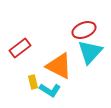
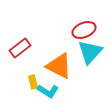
cyan L-shape: moved 2 px left, 1 px down
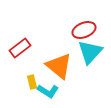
orange triangle: rotated 12 degrees clockwise
yellow rectangle: moved 1 px left
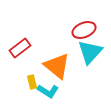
orange triangle: moved 2 px left
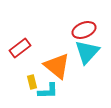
cyan triangle: moved 3 px left
cyan L-shape: rotated 35 degrees counterclockwise
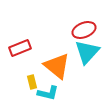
red rectangle: rotated 15 degrees clockwise
cyan L-shape: moved 2 px down; rotated 15 degrees clockwise
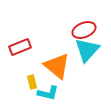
red rectangle: moved 1 px up
cyan triangle: moved 2 px up
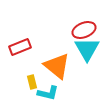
cyan triangle: moved 1 px up; rotated 12 degrees counterclockwise
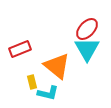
red ellipse: moved 3 px right, 1 px up; rotated 25 degrees counterclockwise
red rectangle: moved 2 px down
